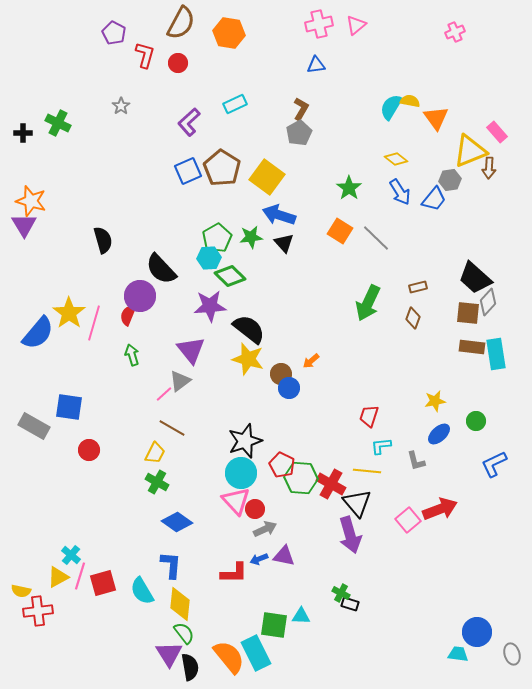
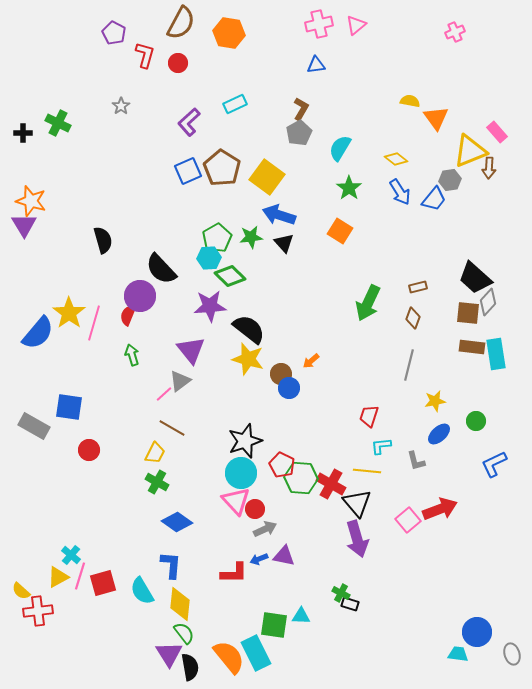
cyan semicircle at (391, 107): moved 51 px left, 41 px down
gray line at (376, 238): moved 33 px right, 127 px down; rotated 60 degrees clockwise
purple arrow at (350, 535): moved 7 px right, 4 px down
yellow semicircle at (21, 591): rotated 30 degrees clockwise
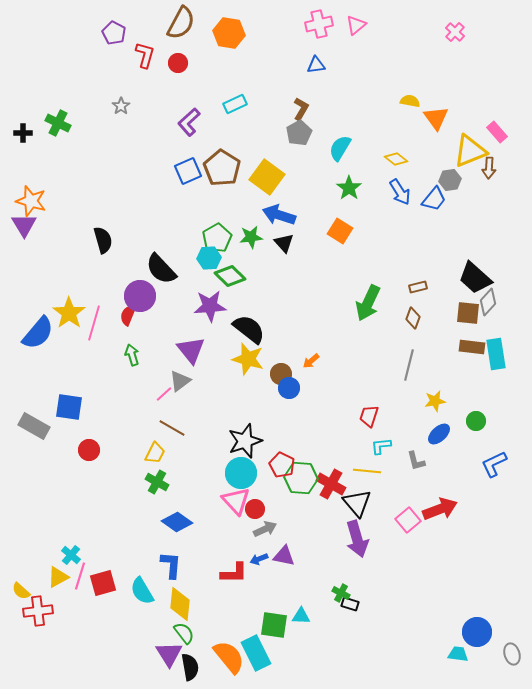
pink cross at (455, 32): rotated 24 degrees counterclockwise
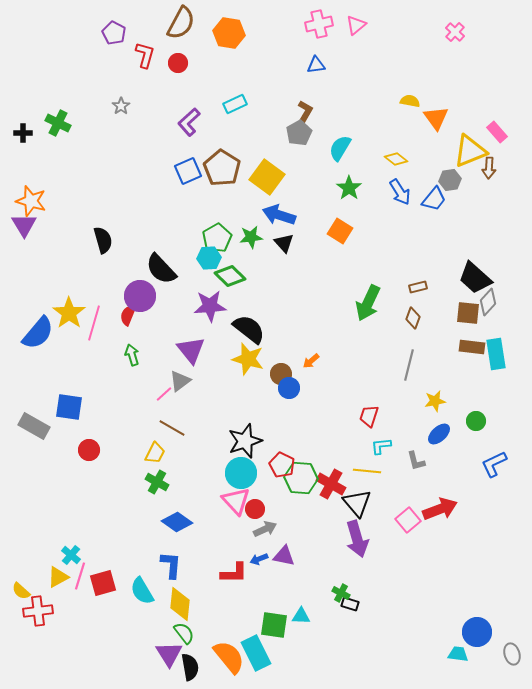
brown L-shape at (301, 109): moved 4 px right, 3 px down
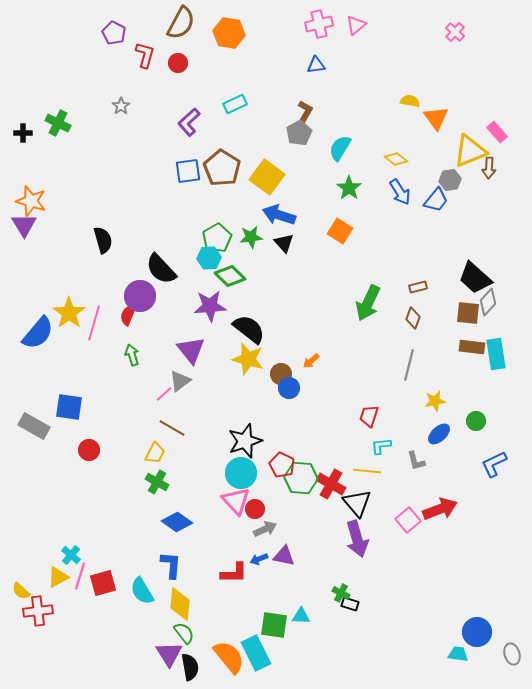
blue square at (188, 171): rotated 16 degrees clockwise
blue trapezoid at (434, 199): moved 2 px right, 1 px down
